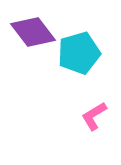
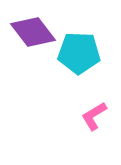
cyan pentagon: rotated 18 degrees clockwise
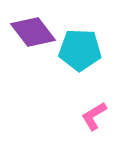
cyan pentagon: moved 1 px right, 3 px up
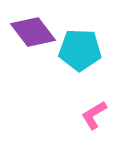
pink L-shape: moved 1 px up
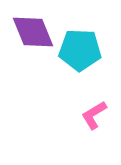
purple diamond: rotated 15 degrees clockwise
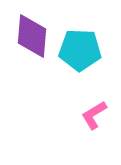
purple diamond: moved 1 px left, 4 px down; rotated 27 degrees clockwise
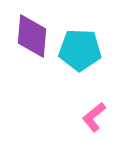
pink L-shape: moved 2 px down; rotated 8 degrees counterclockwise
